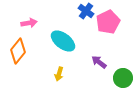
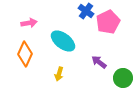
orange diamond: moved 7 px right, 3 px down; rotated 15 degrees counterclockwise
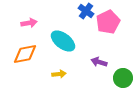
orange diamond: rotated 55 degrees clockwise
purple arrow: rotated 21 degrees counterclockwise
yellow arrow: rotated 112 degrees counterclockwise
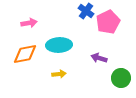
cyan ellipse: moved 4 px left, 4 px down; rotated 40 degrees counterclockwise
purple arrow: moved 4 px up
green circle: moved 2 px left
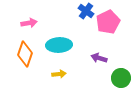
orange diamond: rotated 60 degrees counterclockwise
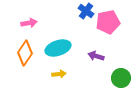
pink pentagon: rotated 15 degrees clockwise
cyan ellipse: moved 1 px left, 3 px down; rotated 15 degrees counterclockwise
orange diamond: moved 1 px up; rotated 15 degrees clockwise
purple arrow: moved 3 px left, 2 px up
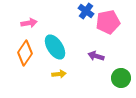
cyan ellipse: moved 3 px left, 1 px up; rotated 75 degrees clockwise
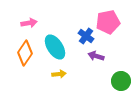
blue cross: moved 25 px down
green circle: moved 3 px down
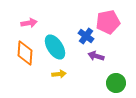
orange diamond: rotated 30 degrees counterclockwise
green circle: moved 5 px left, 2 px down
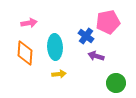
cyan ellipse: rotated 30 degrees clockwise
